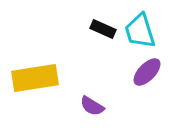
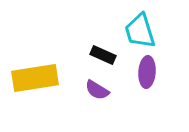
black rectangle: moved 26 px down
purple ellipse: rotated 40 degrees counterclockwise
purple semicircle: moved 5 px right, 16 px up
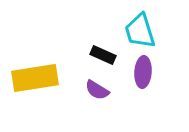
purple ellipse: moved 4 px left
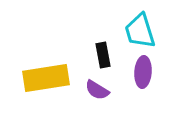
black rectangle: rotated 55 degrees clockwise
yellow rectangle: moved 11 px right
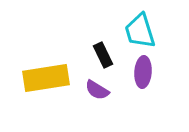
black rectangle: rotated 15 degrees counterclockwise
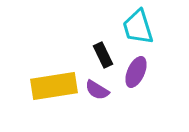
cyan trapezoid: moved 2 px left, 4 px up
purple ellipse: moved 7 px left; rotated 20 degrees clockwise
yellow rectangle: moved 8 px right, 8 px down
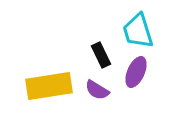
cyan trapezoid: moved 4 px down
black rectangle: moved 2 px left
yellow rectangle: moved 5 px left
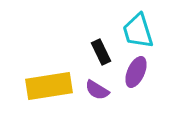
black rectangle: moved 3 px up
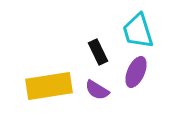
black rectangle: moved 3 px left
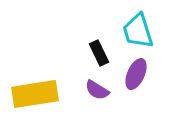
black rectangle: moved 1 px right, 1 px down
purple ellipse: moved 2 px down
yellow rectangle: moved 14 px left, 8 px down
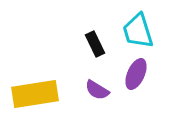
black rectangle: moved 4 px left, 9 px up
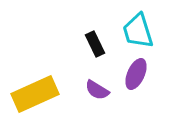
yellow rectangle: rotated 15 degrees counterclockwise
